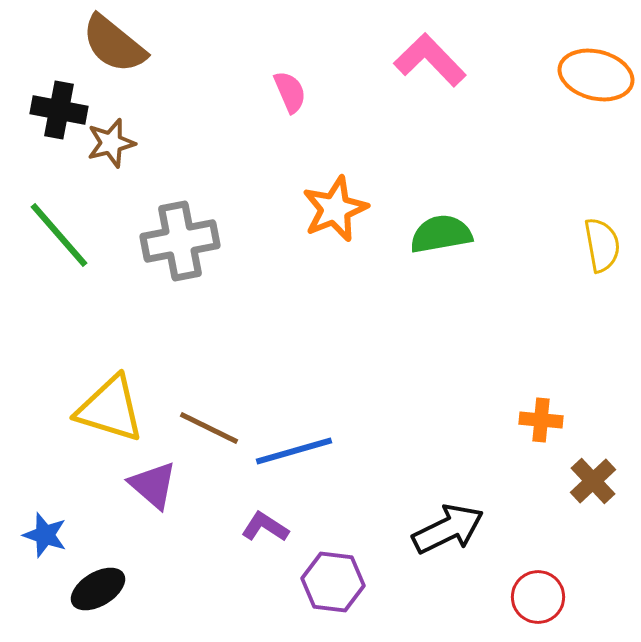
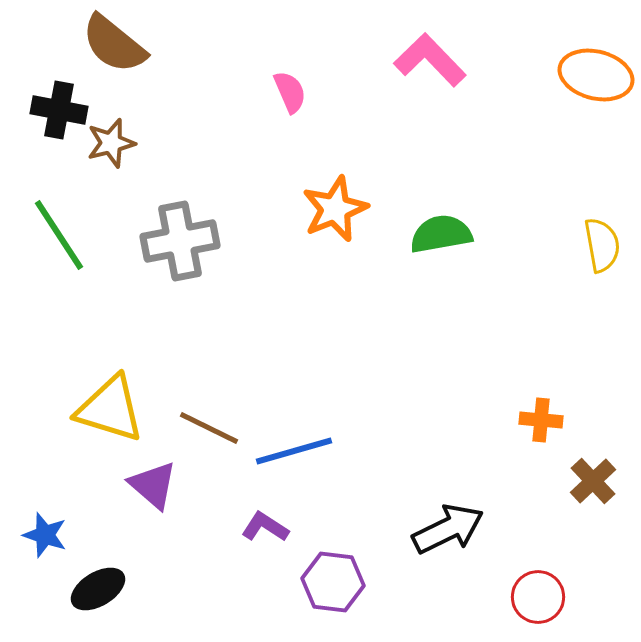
green line: rotated 8 degrees clockwise
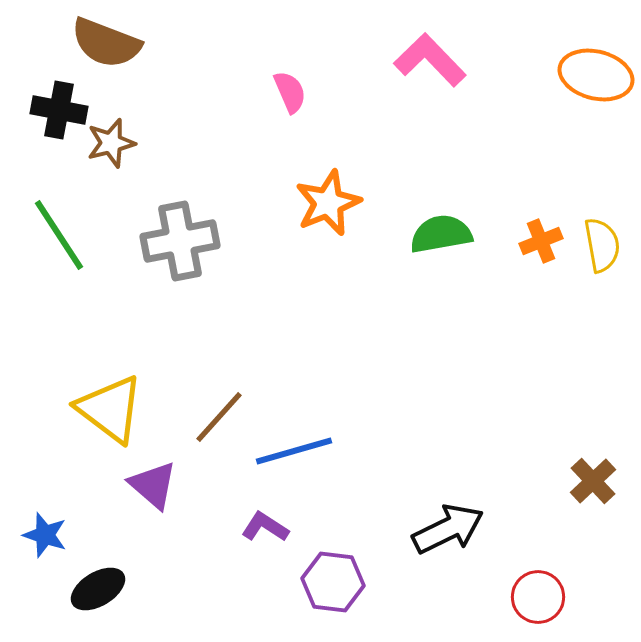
brown semicircle: moved 8 px left, 1 px up; rotated 18 degrees counterclockwise
orange star: moved 7 px left, 6 px up
yellow triangle: rotated 20 degrees clockwise
orange cross: moved 179 px up; rotated 27 degrees counterclockwise
brown line: moved 10 px right, 11 px up; rotated 74 degrees counterclockwise
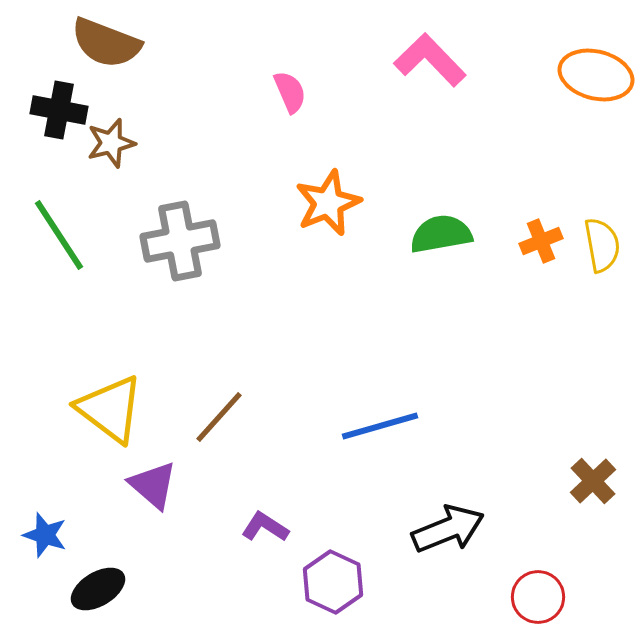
blue line: moved 86 px right, 25 px up
black arrow: rotated 4 degrees clockwise
purple hexagon: rotated 18 degrees clockwise
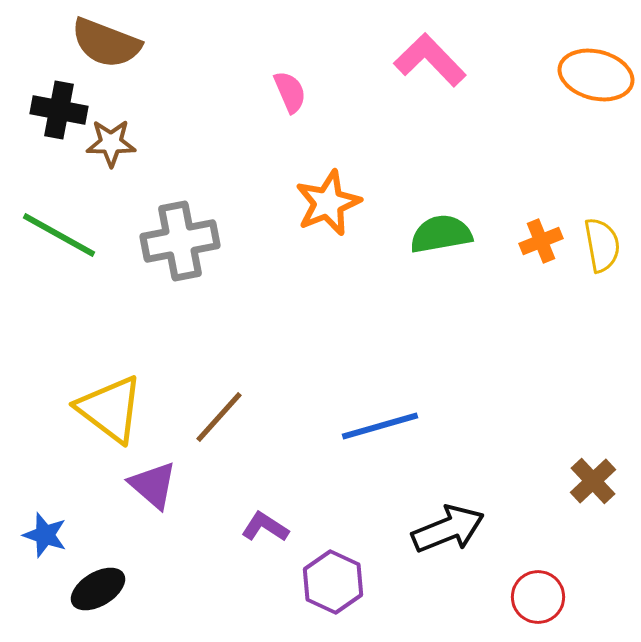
brown star: rotated 15 degrees clockwise
green line: rotated 28 degrees counterclockwise
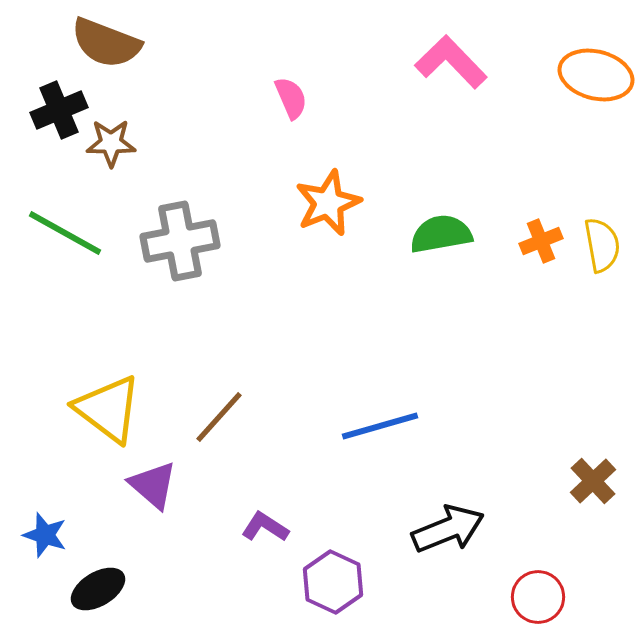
pink L-shape: moved 21 px right, 2 px down
pink semicircle: moved 1 px right, 6 px down
black cross: rotated 34 degrees counterclockwise
green line: moved 6 px right, 2 px up
yellow triangle: moved 2 px left
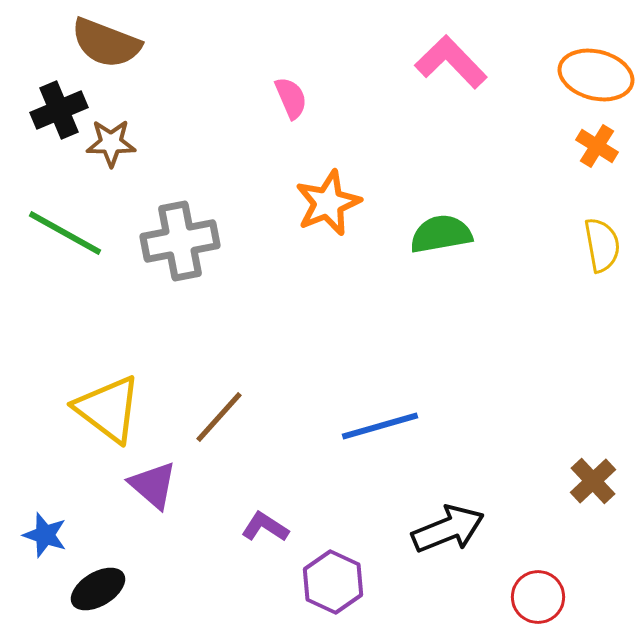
orange cross: moved 56 px right, 95 px up; rotated 36 degrees counterclockwise
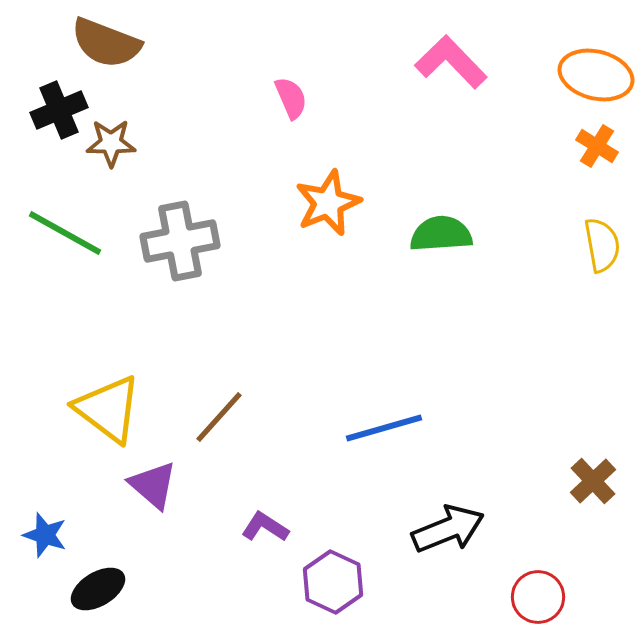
green semicircle: rotated 6 degrees clockwise
blue line: moved 4 px right, 2 px down
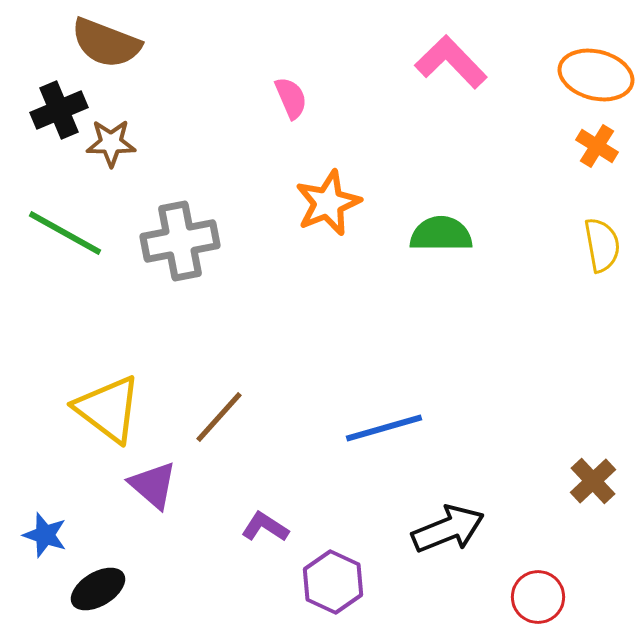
green semicircle: rotated 4 degrees clockwise
